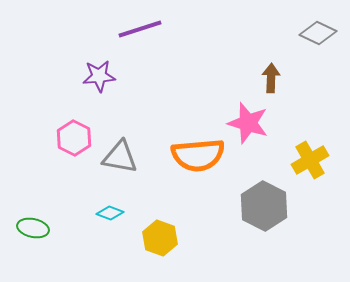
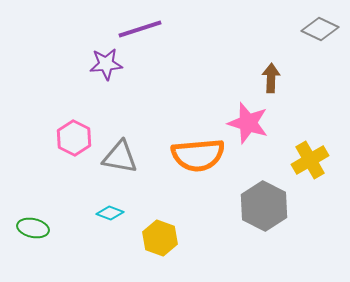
gray diamond: moved 2 px right, 4 px up
purple star: moved 7 px right, 12 px up
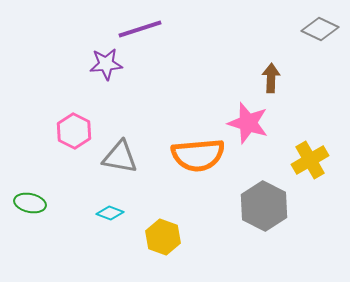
pink hexagon: moved 7 px up
green ellipse: moved 3 px left, 25 px up
yellow hexagon: moved 3 px right, 1 px up
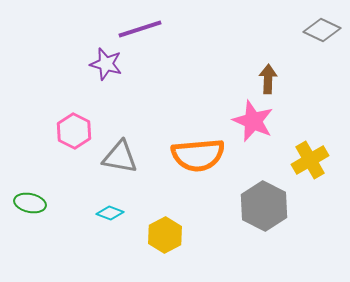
gray diamond: moved 2 px right, 1 px down
purple star: rotated 20 degrees clockwise
brown arrow: moved 3 px left, 1 px down
pink star: moved 5 px right, 2 px up; rotated 6 degrees clockwise
yellow hexagon: moved 2 px right, 2 px up; rotated 12 degrees clockwise
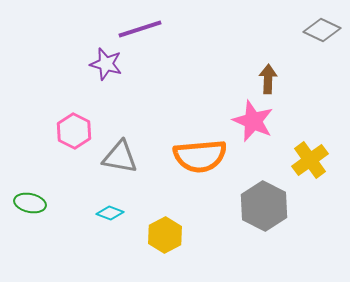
orange semicircle: moved 2 px right, 1 px down
yellow cross: rotated 6 degrees counterclockwise
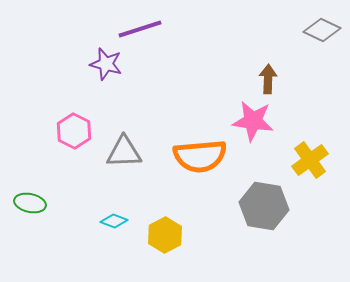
pink star: rotated 15 degrees counterclockwise
gray triangle: moved 4 px right, 5 px up; rotated 12 degrees counterclockwise
gray hexagon: rotated 18 degrees counterclockwise
cyan diamond: moved 4 px right, 8 px down
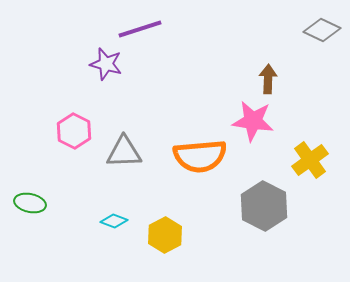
gray hexagon: rotated 18 degrees clockwise
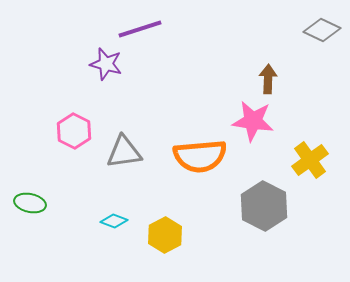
gray triangle: rotated 6 degrees counterclockwise
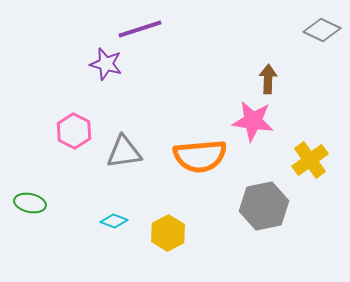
gray hexagon: rotated 21 degrees clockwise
yellow hexagon: moved 3 px right, 2 px up
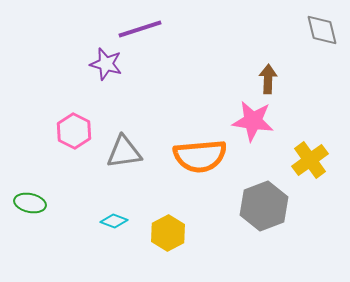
gray diamond: rotated 51 degrees clockwise
gray hexagon: rotated 9 degrees counterclockwise
